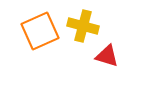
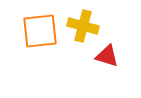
orange square: rotated 18 degrees clockwise
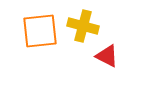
red triangle: rotated 10 degrees clockwise
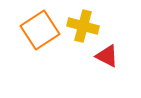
orange square: moved 1 px up; rotated 27 degrees counterclockwise
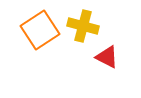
red triangle: moved 1 px down
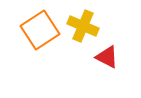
yellow cross: rotated 8 degrees clockwise
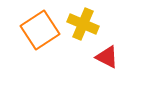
yellow cross: moved 2 px up
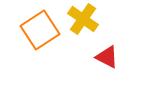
yellow cross: moved 5 px up; rotated 12 degrees clockwise
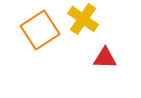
red triangle: moved 2 px left, 1 px down; rotated 25 degrees counterclockwise
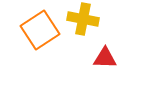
yellow cross: rotated 24 degrees counterclockwise
